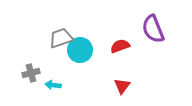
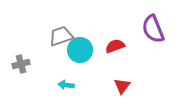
gray trapezoid: moved 2 px up
red semicircle: moved 5 px left
gray cross: moved 10 px left, 9 px up
cyan arrow: moved 13 px right
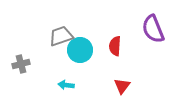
red semicircle: rotated 66 degrees counterclockwise
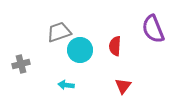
gray trapezoid: moved 2 px left, 4 px up
red triangle: moved 1 px right
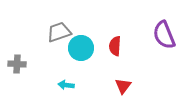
purple semicircle: moved 11 px right, 6 px down
cyan circle: moved 1 px right, 2 px up
gray cross: moved 4 px left; rotated 18 degrees clockwise
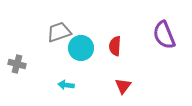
gray cross: rotated 12 degrees clockwise
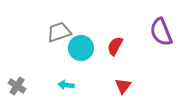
purple semicircle: moved 3 px left, 3 px up
red semicircle: rotated 24 degrees clockwise
gray cross: moved 22 px down; rotated 18 degrees clockwise
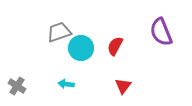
cyan arrow: moved 1 px up
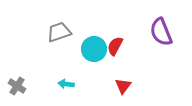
cyan circle: moved 13 px right, 1 px down
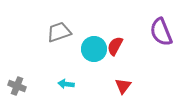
gray cross: rotated 12 degrees counterclockwise
